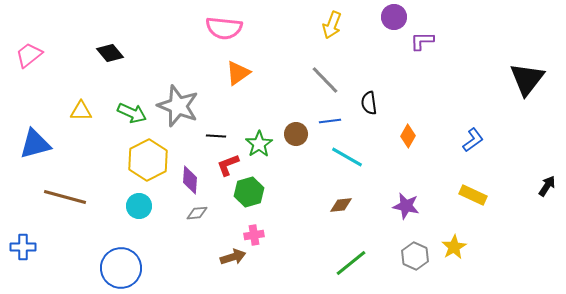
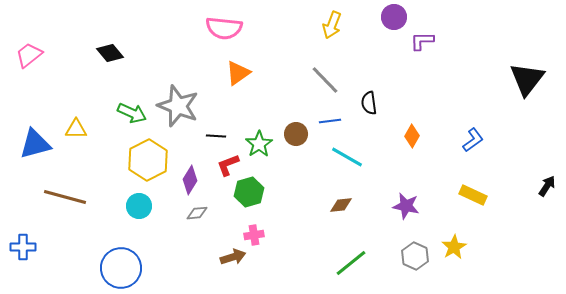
yellow triangle: moved 5 px left, 18 px down
orange diamond: moved 4 px right
purple diamond: rotated 28 degrees clockwise
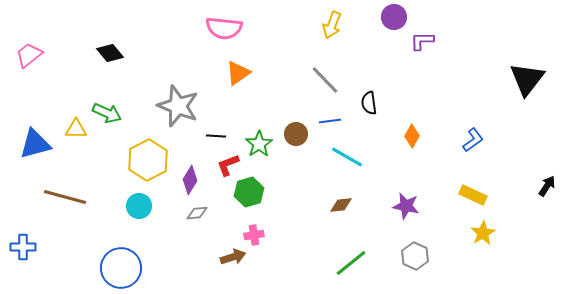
green arrow: moved 25 px left
yellow star: moved 29 px right, 14 px up
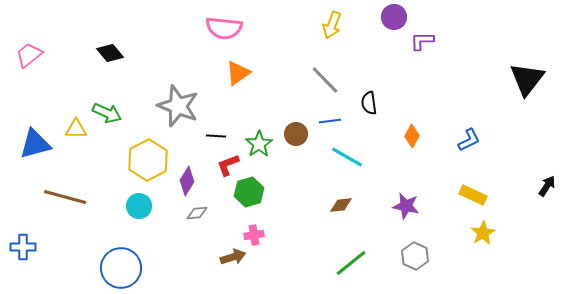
blue L-shape: moved 4 px left; rotated 10 degrees clockwise
purple diamond: moved 3 px left, 1 px down
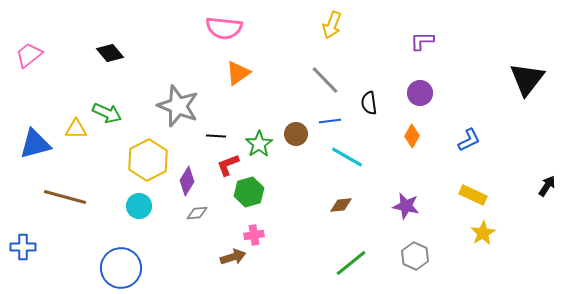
purple circle: moved 26 px right, 76 px down
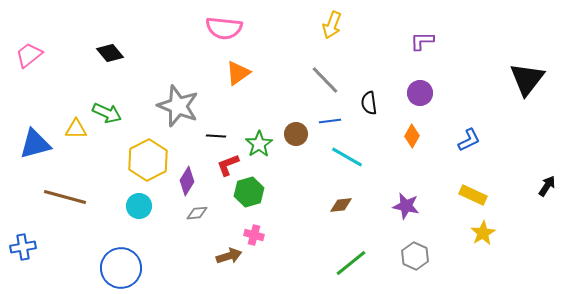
pink cross: rotated 24 degrees clockwise
blue cross: rotated 10 degrees counterclockwise
brown arrow: moved 4 px left, 1 px up
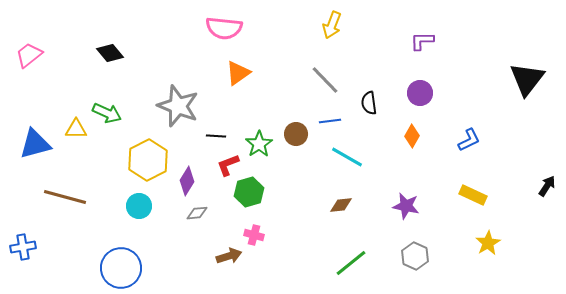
yellow star: moved 5 px right, 10 px down
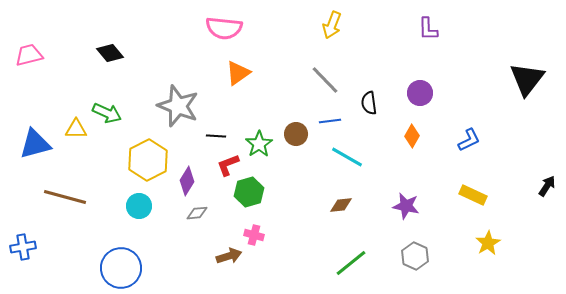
purple L-shape: moved 6 px right, 12 px up; rotated 90 degrees counterclockwise
pink trapezoid: rotated 24 degrees clockwise
